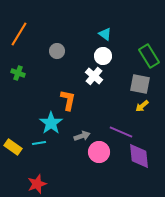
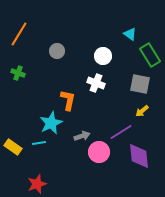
cyan triangle: moved 25 px right
green rectangle: moved 1 px right, 1 px up
white cross: moved 2 px right, 7 px down; rotated 18 degrees counterclockwise
yellow arrow: moved 5 px down
cyan star: rotated 10 degrees clockwise
purple line: rotated 55 degrees counterclockwise
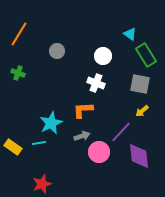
green rectangle: moved 4 px left
orange L-shape: moved 15 px right, 10 px down; rotated 105 degrees counterclockwise
purple line: rotated 15 degrees counterclockwise
red star: moved 5 px right
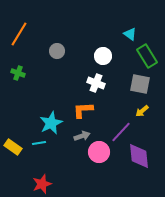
green rectangle: moved 1 px right, 1 px down
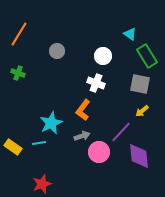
orange L-shape: rotated 50 degrees counterclockwise
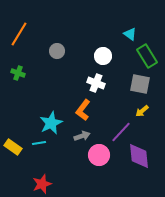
pink circle: moved 3 px down
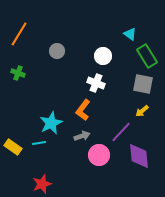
gray square: moved 3 px right
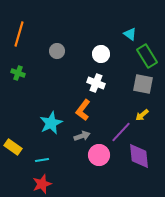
orange line: rotated 15 degrees counterclockwise
white circle: moved 2 px left, 2 px up
yellow arrow: moved 4 px down
cyan line: moved 3 px right, 17 px down
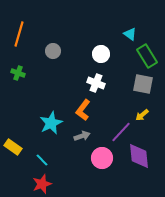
gray circle: moved 4 px left
pink circle: moved 3 px right, 3 px down
cyan line: rotated 56 degrees clockwise
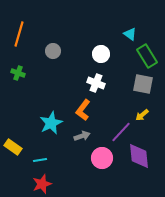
cyan line: moved 2 px left; rotated 56 degrees counterclockwise
